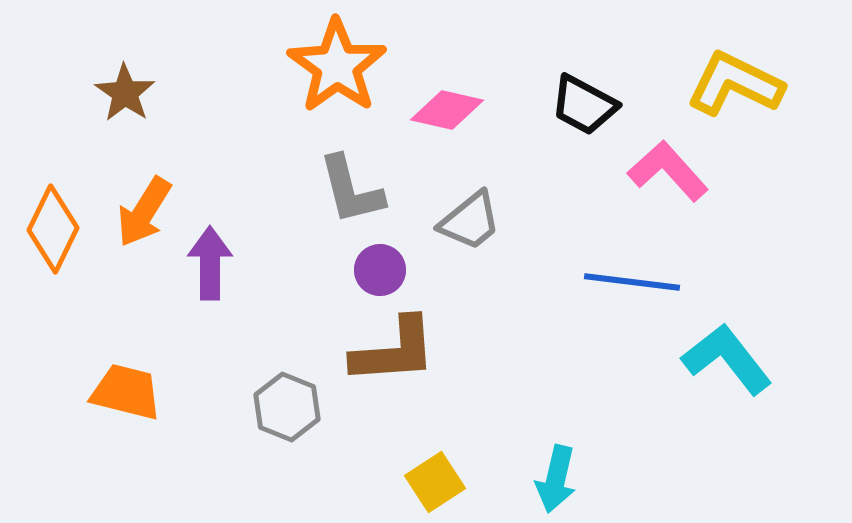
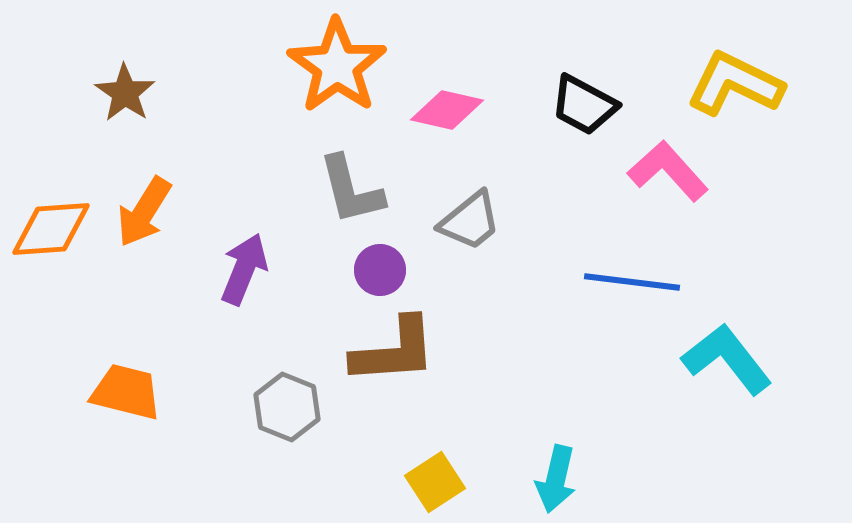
orange diamond: moved 2 px left; rotated 60 degrees clockwise
purple arrow: moved 34 px right, 6 px down; rotated 22 degrees clockwise
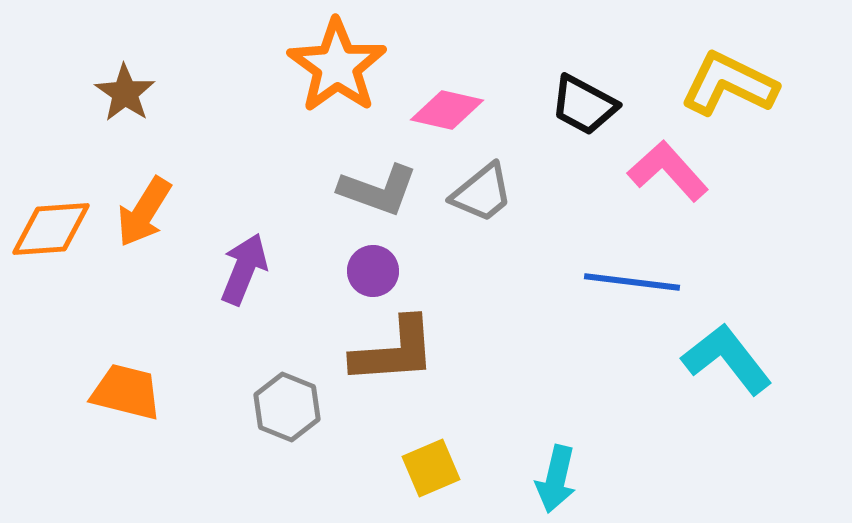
yellow L-shape: moved 6 px left
gray L-shape: moved 27 px right; rotated 56 degrees counterclockwise
gray trapezoid: moved 12 px right, 28 px up
purple circle: moved 7 px left, 1 px down
yellow square: moved 4 px left, 14 px up; rotated 10 degrees clockwise
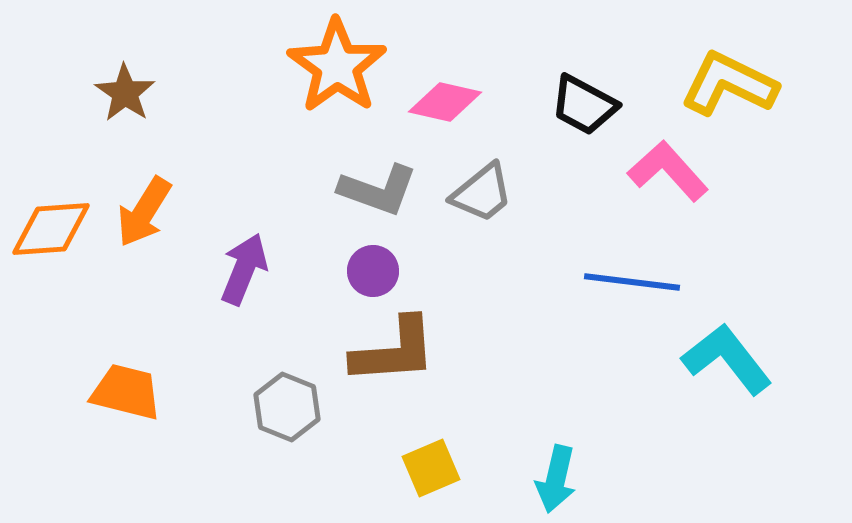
pink diamond: moved 2 px left, 8 px up
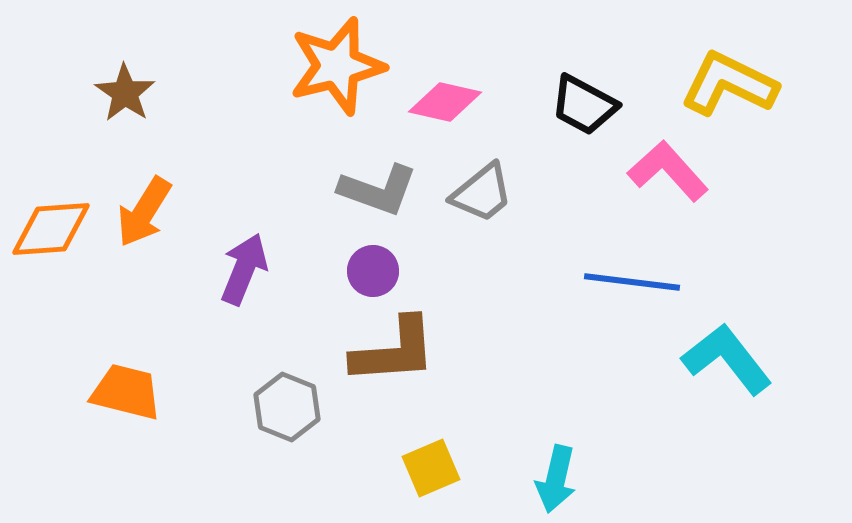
orange star: rotated 22 degrees clockwise
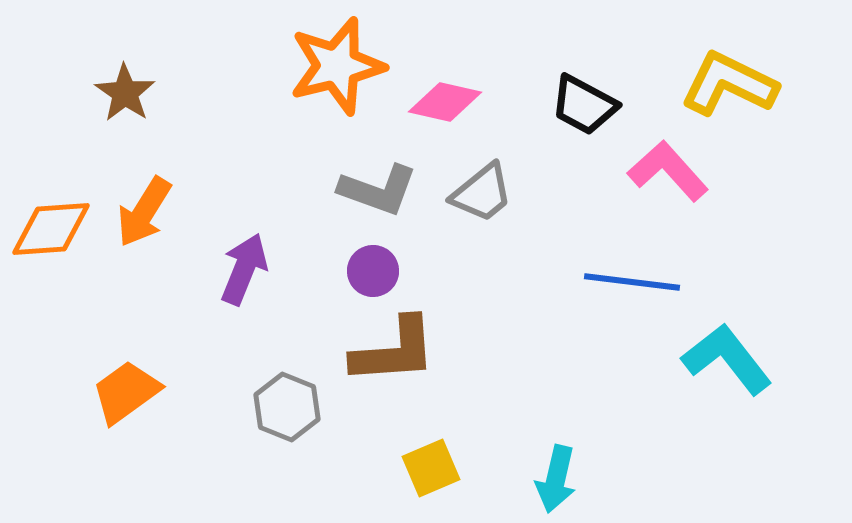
orange trapezoid: rotated 50 degrees counterclockwise
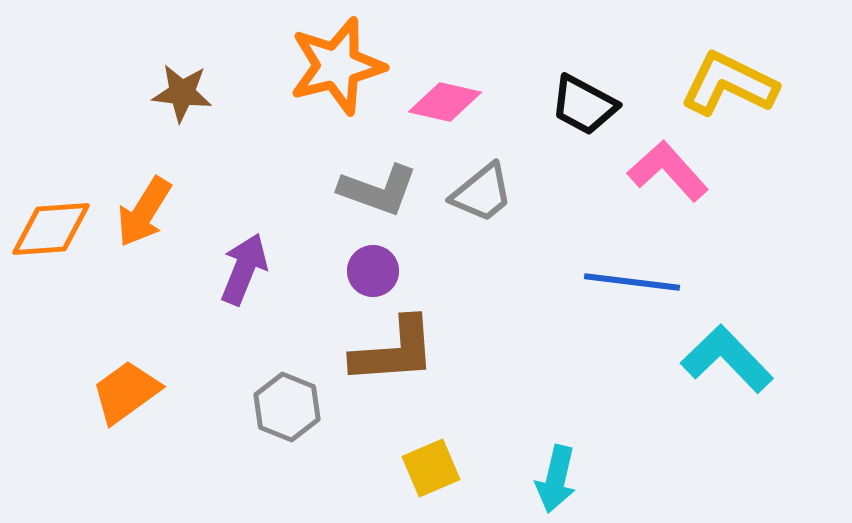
brown star: moved 57 px right; rotated 28 degrees counterclockwise
cyan L-shape: rotated 6 degrees counterclockwise
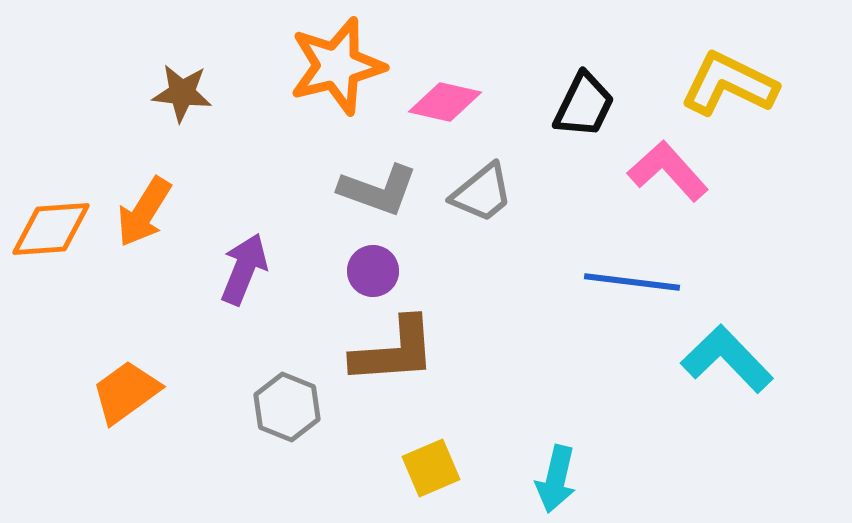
black trapezoid: rotated 92 degrees counterclockwise
